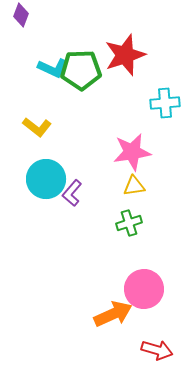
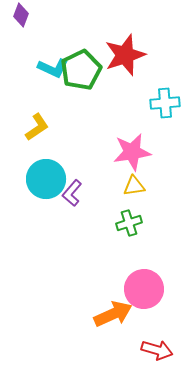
green pentagon: rotated 24 degrees counterclockwise
yellow L-shape: rotated 72 degrees counterclockwise
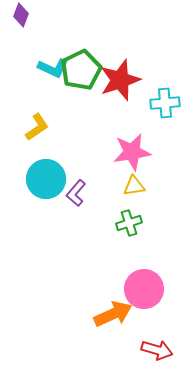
red star: moved 5 px left, 25 px down
purple L-shape: moved 4 px right
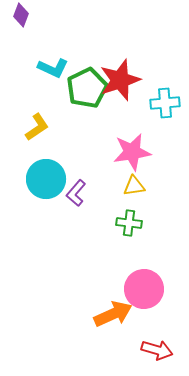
green pentagon: moved 6 px right, 18 px down
green cross: rotated 25 degrees clockwise
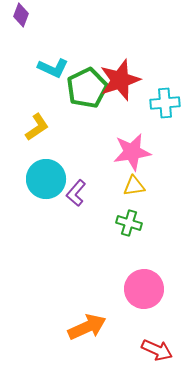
green cross: rotated 10 degrees clockwise
orange arrow: moved 26 px left, 13 px down
red arrow: rotated 8 degrees clockwise
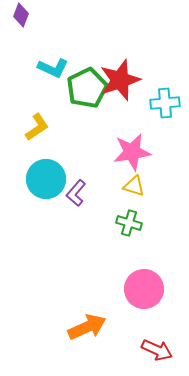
yellow triangle: rotated 25 degrees clockwise
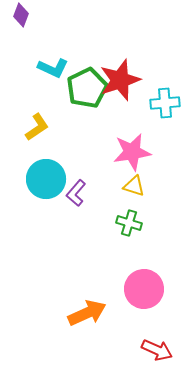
orange arrow: moved 14 px up
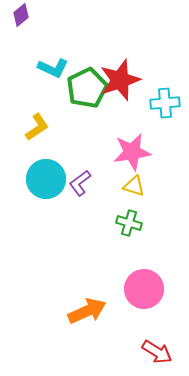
purple diamond: rotated 30 degrees clockwise
purple L-shape: moved 4 px right, 10 px up; rotated 12 degrees clockwise
orange arrow: moved 2 px up
red arrow: moved 2 px down; rotated 8 degrees clockwise
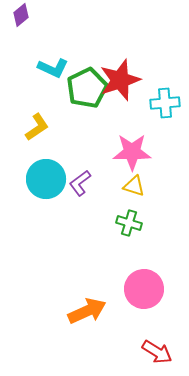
pink star: rotated 9 degrees clockwise
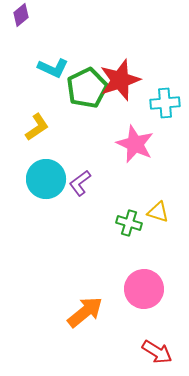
pink star: moved 3 px right, 8 px up; rotated 24 degrees clockwise
yellow triangle: moved 24 px right, 26 px down
orange arrow: moved 2 px left, 1 px down; rotated 15 degrees counterclockwise
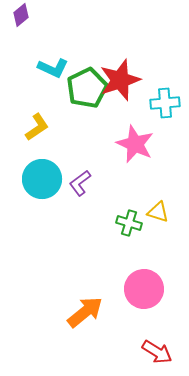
cyan circle: moved 4 px left
